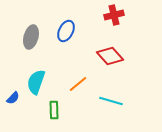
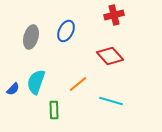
blue semicircle: moved 9 px up
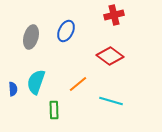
red diamond: rotated 12 degrees counterclockwise
blue semicircle: rotated 48 degrees counterclockwise
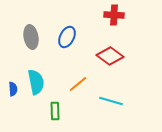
red cross: rotated 18 degrees clockwise
blue ellipse: moved 1 px right, 6 px down
gray ellipse: rotated 25 degrees counterclockwise
cyan semicircle: rotated 150 degrees clockwise
green rectangle: moved 1 px right, 1 px down
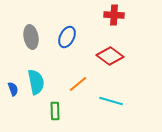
blue semicircle: rotated 16 degrees counterclockwise
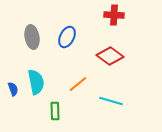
gray ellipse: moved 1 px right
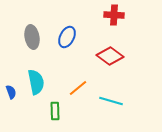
orange line: moved 4 px down
blue semicircle: moved 2 px left, 3 px down
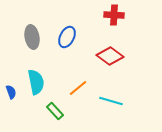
green rectangle: rotated 42 degrees counterclockwise
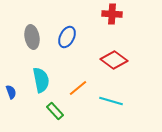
red cross: moved 2 px left, 1 px up
red diamond: moved 4 px right, 4 px down
cyan semicircle: moved 5 px right, 2 px up
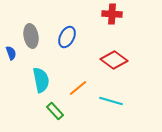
gray ellipse: moved 1 px left, 1 px up
blue semicircle: moved 39 px up
